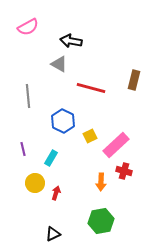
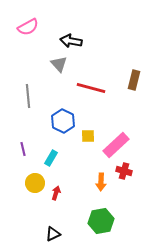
gray triangle: rotated 18 degrees clockwise
yellow square: moved 2 px left; rotated 24 degrees clockwise
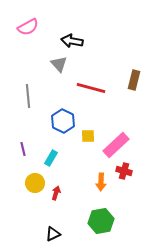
black arrow: moved 1 px right
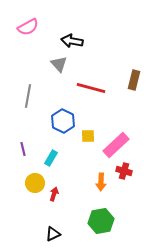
gray line: rotated 15 degrees clockwise
red arrow: moved 2 px left, 1 px down
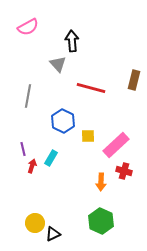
black arrow: rotated 75 degrees clockwise
gray triangle: moved 1 px left
yellow circle: moved 40 px down
red arrow: moved 22 px left, 28 px up
green hexagon: rotated 25 degrees counterclockwise
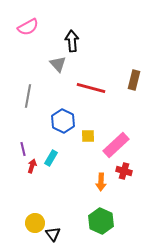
black triangle: rotated 42 degrees counterclockwise
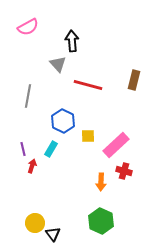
red line: moved 3 px left, 3 px up
cyan rectangle: moved 9 px up
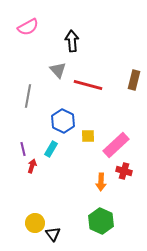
gray triangle: moved 6 px down
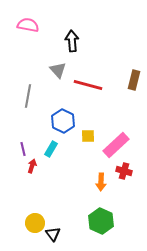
pink semicircle: moved 2 px up; rotated 140 degrees counterclockwise
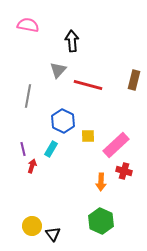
gray triangle: rotated 24 degrees clockwise
yellow circle: moved 3 px left, 3 px down
